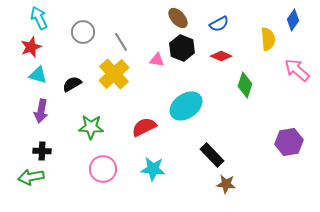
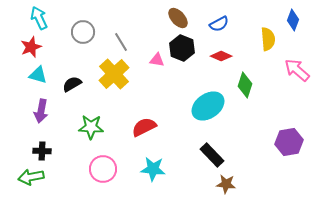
blue diamond: rotated 15 degrees counterclockwise
cyan ellipse: moved 22 px right
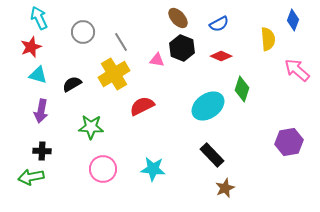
yellow cross: rotated 12 degrees clockwise
green diamond: moved 3 px left, 4 px down
red semicircle: moved 2 px left, 21 px up
brown star: moved 1 px left, 4 px down; rotated 30 degrees counterclockwise
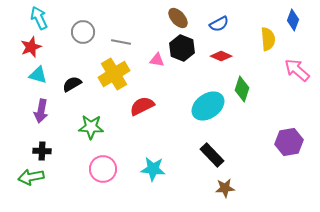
gray line: rotated 48 degrees counterclockwise
brown star: rotated 18 degrees clockwise
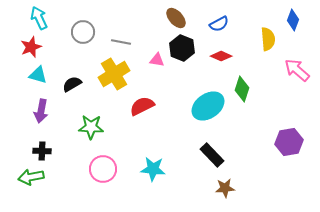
brown ellipse: moved 2 px left
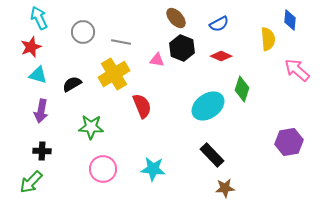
blue diamond: moved 3 px left; rotated 15 degrees counterclockwise
red semicircle: rotated 95 degrees clockwise
green arrow: moved 5 px down; rotated 35 degrees counterclockwise
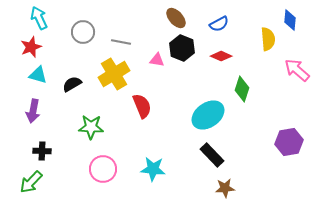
cyan ellipse: moved 9 px down
purple arrow: moved 8 px left
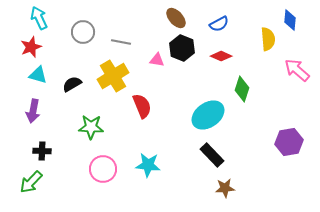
yellow cross: moved 1 px left, 2 px down
cyan star: moved 5 px left, 4 px up
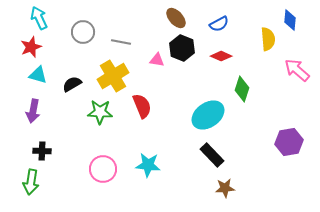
green star: moved 9 px right, 15 px up
green arrow: rotated 35 degrees counterclockwise
